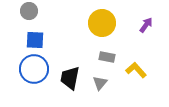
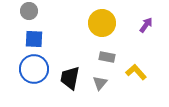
blue square: moved 1 px left, 1 px up
yellow L-shape: moved 2 px down
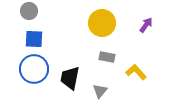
gray triangle: moved 8 px down
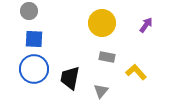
gray triangle: moved 1 px right
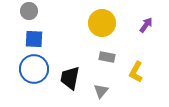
yellow L-shape: rotated 110 degrees counterclockwise
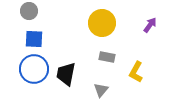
purple arrow: moved 4 px right
black trapezoid: moved 4 px left, 4 px up
gray triangle: moved 1 px up
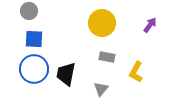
gray triangle: moved 1 px up
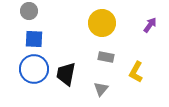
gray rectangle: moved 1 px left
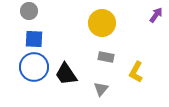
purple arrow: moved 6 px right, 10 px up
blue circle: moved 2 px up
black trapezoid: rotated 45 degrees counterclockwise
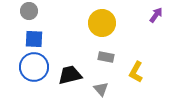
black trapezoid: moved 4 px right, 1 px down; rotated 110 degrees clockwise
gray triangle: rotated 21 degrees counterclockwise
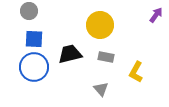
yellow circle: moved 2 px left, 2 px down
black trapezoid: moved 21 px up
